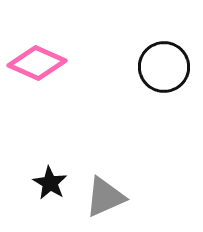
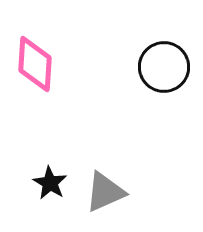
pink diamond: moved 2 px left, 1 px down; rotated 70 degrees clockwise
gray triangle: moved 5 px up
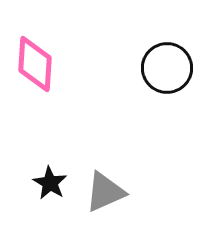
black circle: moved 3 px right, 1 px down
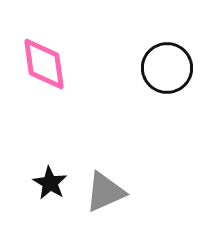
pink diamond: moved 9 px right; rotated 12 degrees counterclockwise
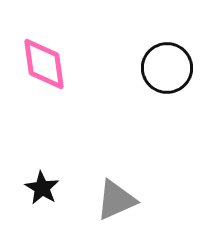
black star: moved 8 px left, 5 px down
gray triangle: moved 11 px right, 8 px down
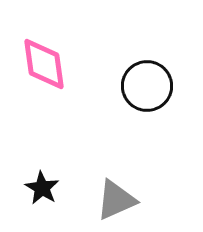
black circle: moved 20 px left, 18 px down
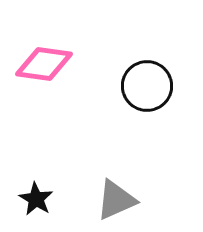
pink diamond: rotated 74 degrees counterclockwise
black star: moved 6 px left, 11 px down
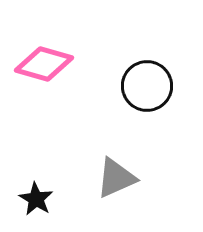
pink diamond: rotated 8 degrees clockwise
gray triangle: moved 22 px up
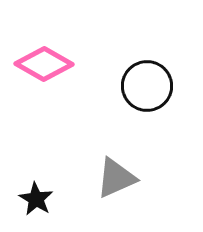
pink diamond: rotated 14 degrees clockwise
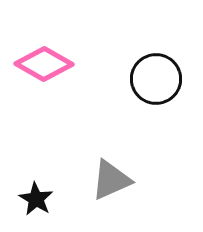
black circle: moved 9 px right, 7 px up
gray triangle: moved 5 px left, 2 px down
